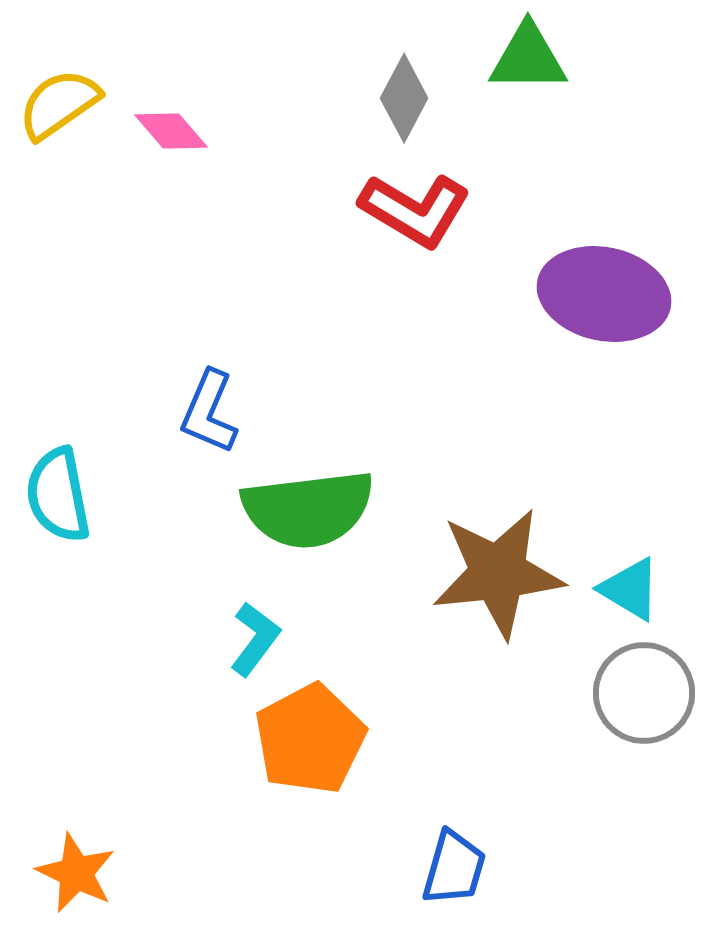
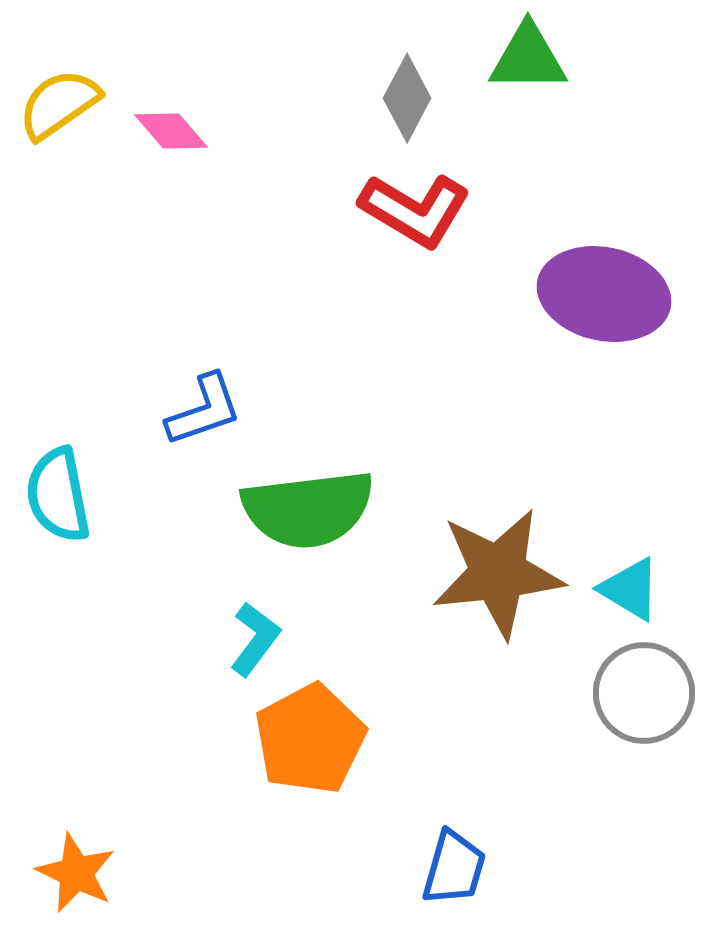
gray diamond: moved 3 px right
blue L-shape: moved 5 px left, 2 px up; rotated 132 degrees counterclockwise
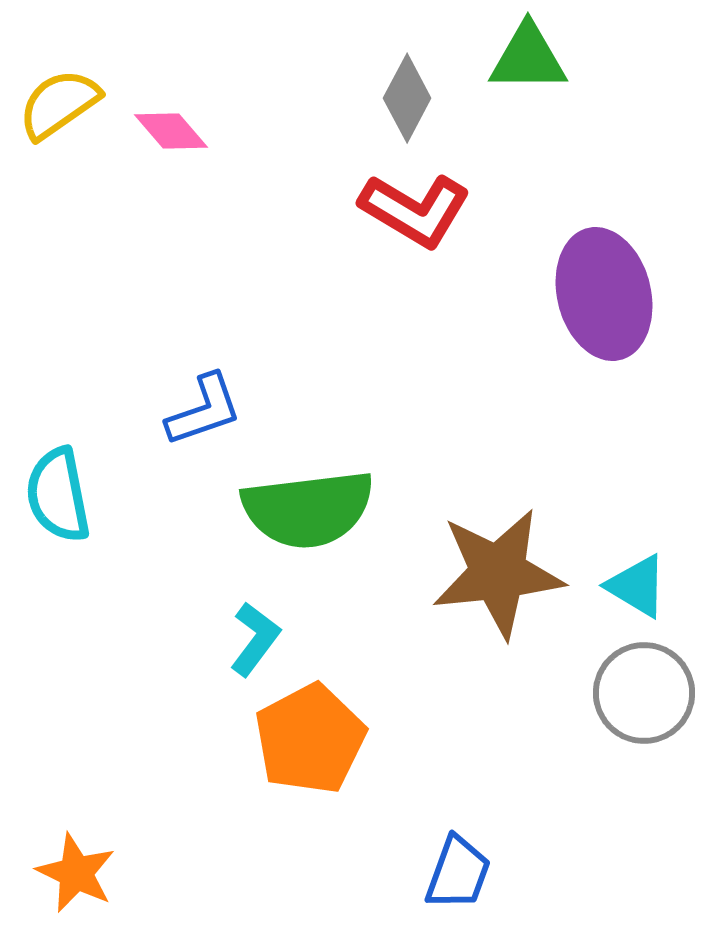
purple ellipse: rotated 64 degrees clockwise
cyan triangle: moved 7 px right, 3 px up
blue trapezoid: moved 4 px right, 5 px down; rotated 4 degrees clockwise
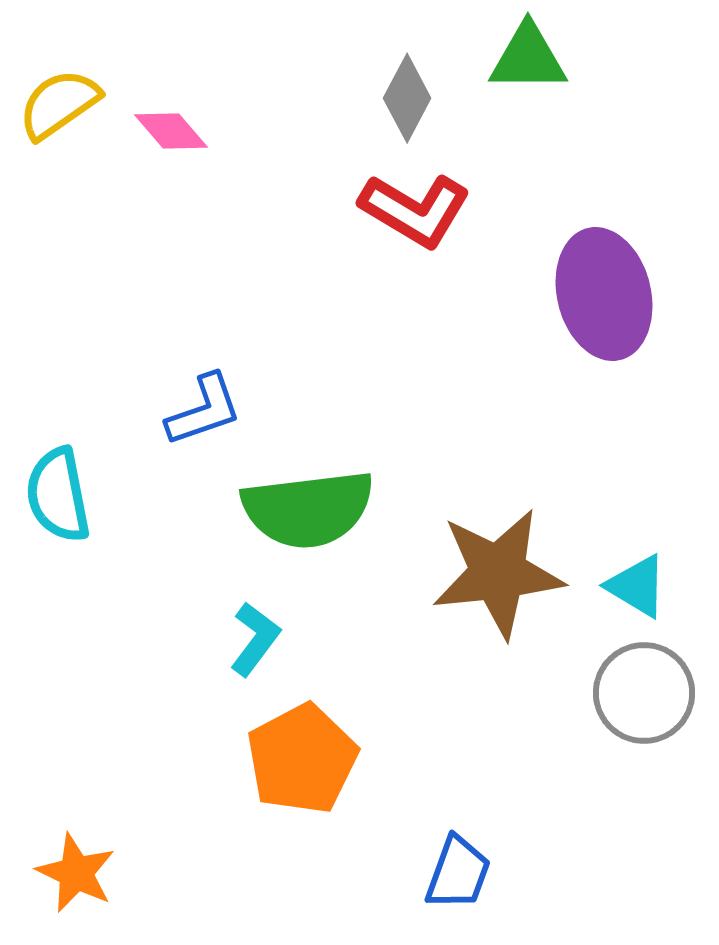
orange pentagon: moved 8 px left, 20 px down
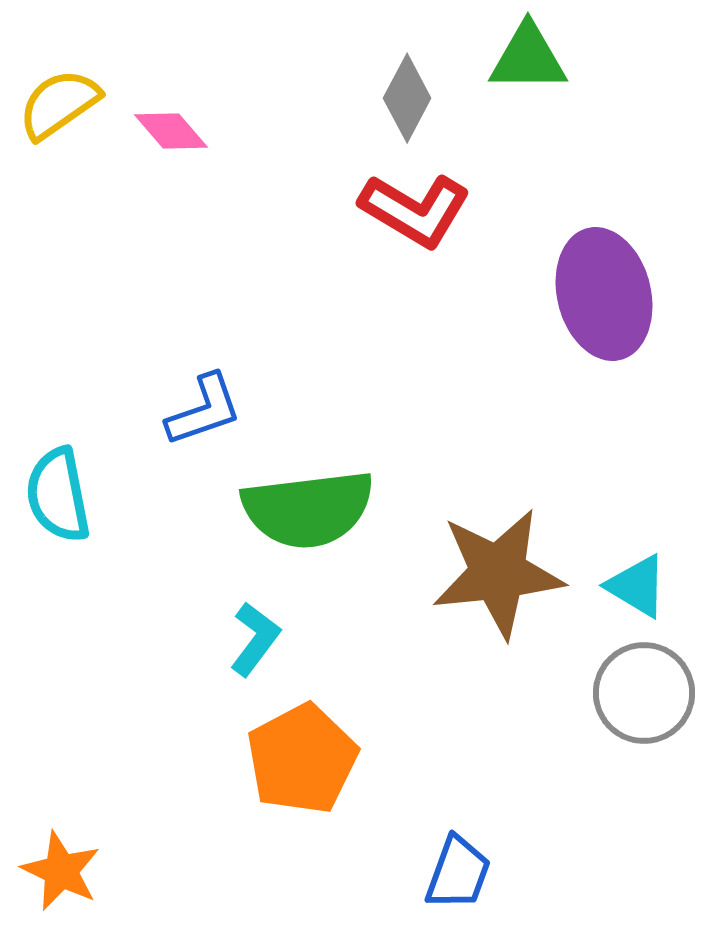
orange star: moved 15 px left, 2 px up
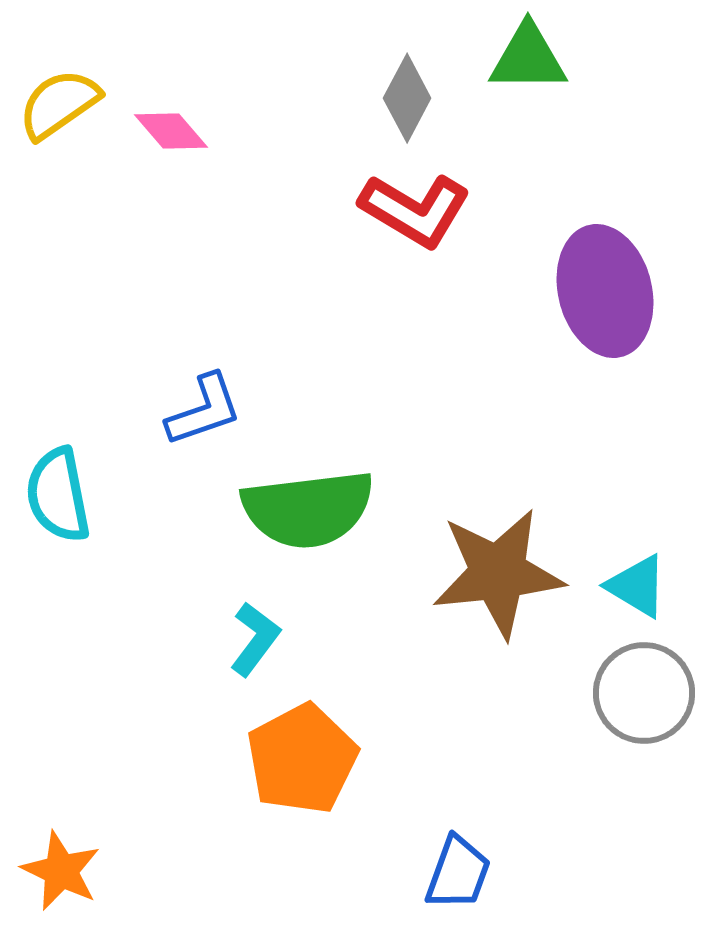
purple ellipse: moved 1 px right, 3 px up
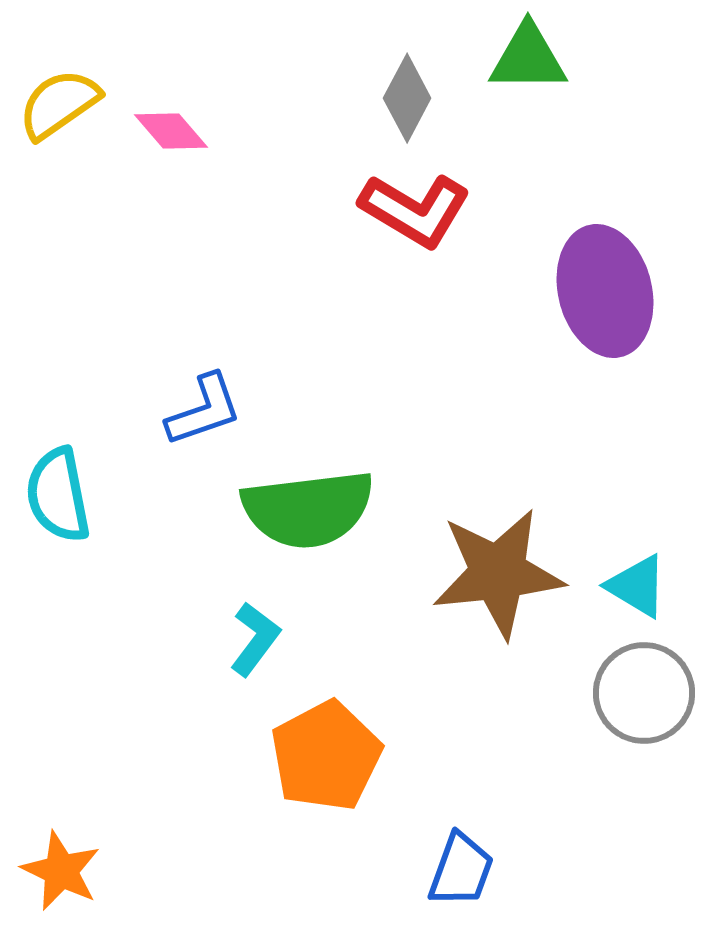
orange pentagon: moved 24 px right, 3 px up
blue trapezoid: moved 3 px right, 3 px up
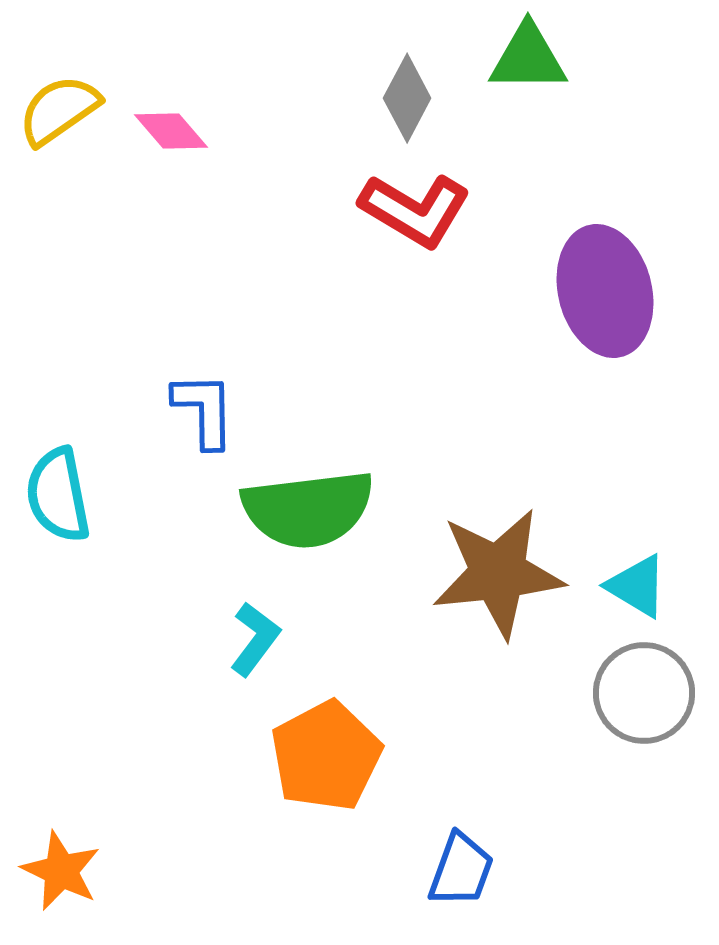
yellow semicircle: moved 6 px down
blue L-shape: rotated 72 degrees counterclockwise
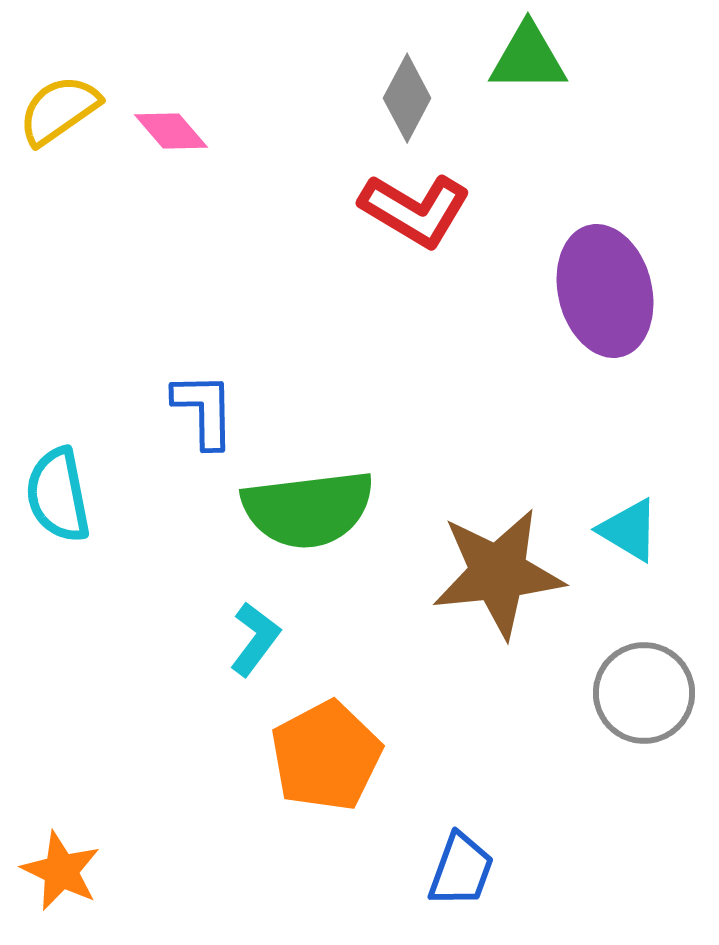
cyan triangle: moved 8 px left, 56 px up
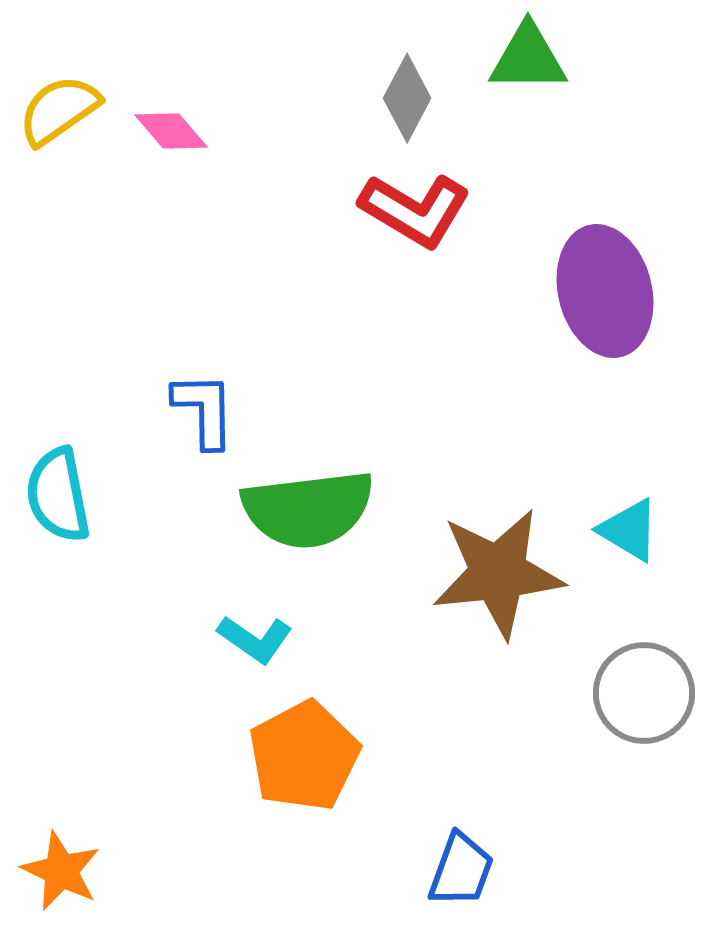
cyan L-shape: rotated 88 degrees clockwise
orange pentagon: moved 22 px left
